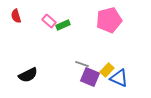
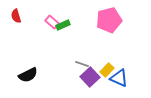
pink rectangle: moved 3 px right, 1 px down
purple square: rotated 24 degrees clockwise
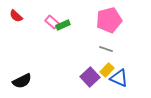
red semicircle: rotated 32 degrees counterclockwise
gray line: moved 24 px right, 15 px up
black semicircle: moved 6 px left, 6 px down
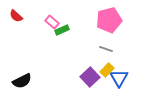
green rectangle: moved 1 px left, 5 px down
blue triangle: rotated 36 degrees clockwise
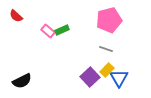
pink rectangle: moved 4 px left, 9 px down
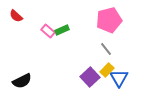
gray line: rotated 32 degrees clockwise
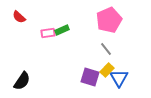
red semicircle: moved 3 px right, 1 px down
pink pentagon: rotated 10 degrees counterclockwise
pink rectangle: moved 2 px down; rotated 48 degrees counterclockwise
purple square: rotated 30 degrees counterclockwise
black semicircle: rotated 30 degrees counterclockwise
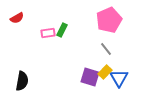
red semicircle: moved 2 px left, 1 px down; rotated 72 degrees counterclockwise
green rectangle: rotated 40 degrees counterclockwise
yellow rectangle: moved 2 px left, 2 px down
black semicircle: rotated 24 degrees counterclockwise
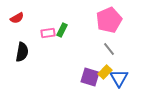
gray line: moved 3 px right
black semicircle: moved 29 px up
